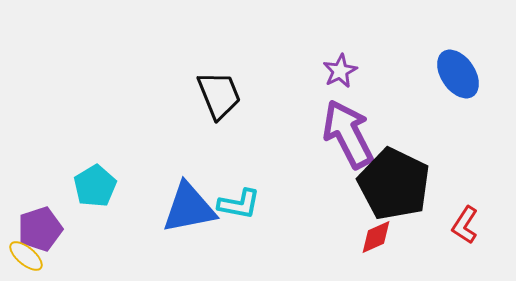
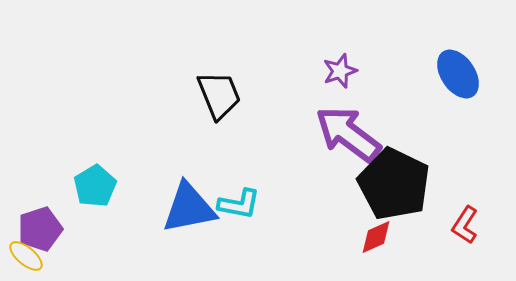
purple star: rotated 8 degrees clockwise
purple arrow: rotated 26 degrees counterclockwise
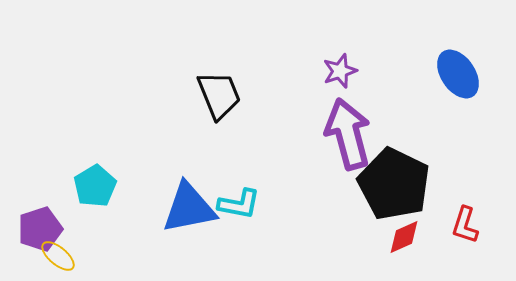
purple arrow: rotated 38 degrees clockwise
red L-shape: rotated 15 degrees counterclockwise
red diamond: moved 28 px right
yellow ellipse: moved 32 px right
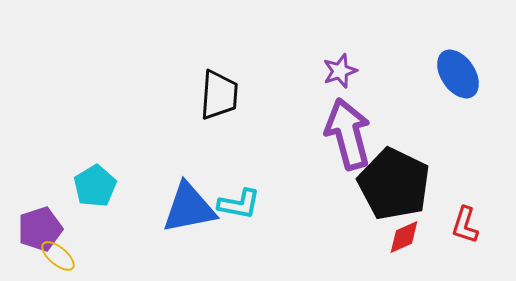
black trapezoid: rotated 26 degrees clockwise
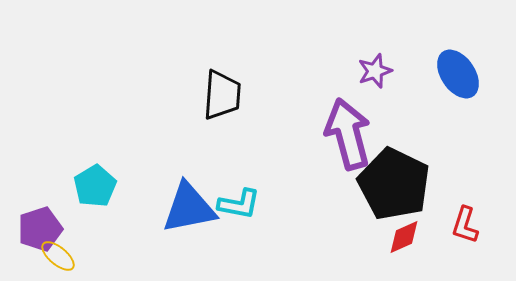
purple star: moved 35 px right
black trapezoid: moved 3 px right
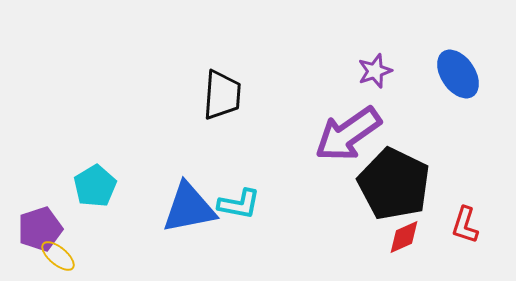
purple arrow: rotated 110 degrees counterclockwise
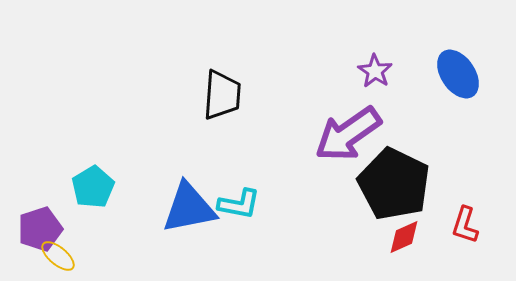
purple star: rotated 20 degrees counterclockwise
cyan pentagon: moved 2 px left, 1 px down
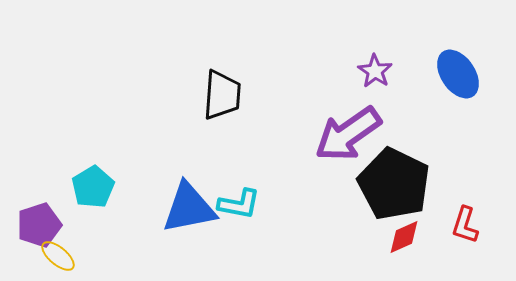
purple pentagon: moved 1 px left, 4 px up
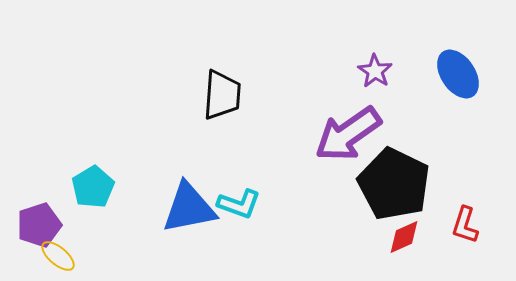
cyan L-shape: rotated 9 degrees clockwise
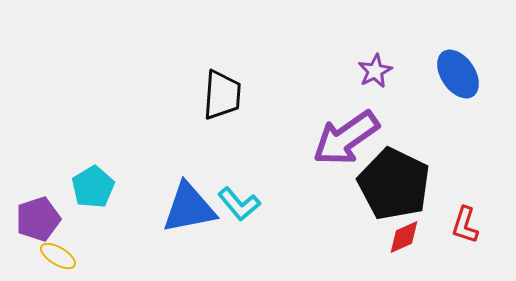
purple star: rotated 12 degrees clockwise
purple arrow: moved 2 px left, 4 px down
cyan L-shape: rotated 30 degrees clockwise
purple pentagon: moved 1 px left, 6 px up
yellow ellipse: rotated 9 degrees counterclockwise
